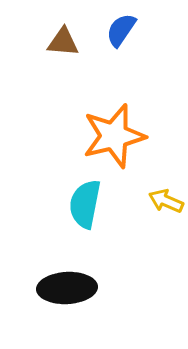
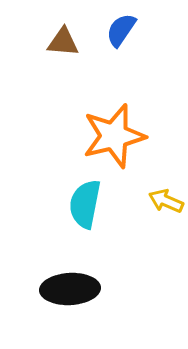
black ellipse: moved 3 px right, 1 px down
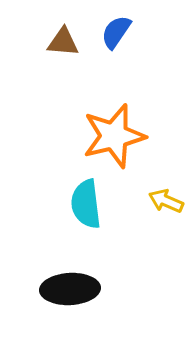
blue semicircle: moved 5 px left, 2 px down
cyan semicircle: moved 1 px right; rotated 18 degrees counterclockwise
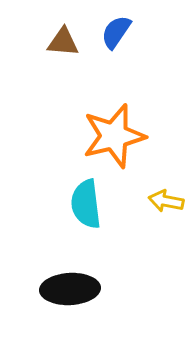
yellow arrow: rotated 12 degrees counterclockwise
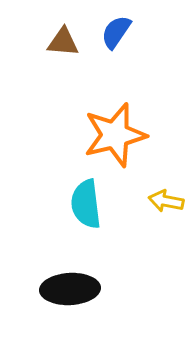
orange star: moved 1 px right, 1 px up
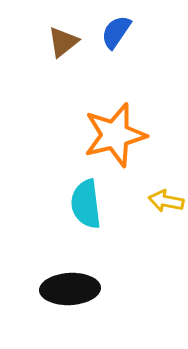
brown triangle: rotated 44 degrees counterclockwise
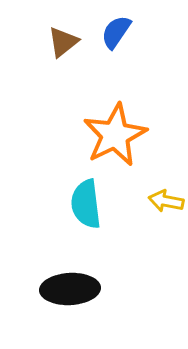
orange star: rotated 12 degrees counterclockwise
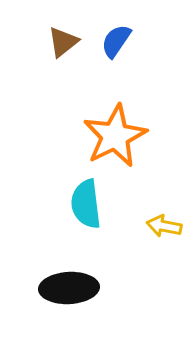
blue semicircle: moved 9 px down
orange star: moved 1 px down
yellow arrow: moved 2 px left, 25 px down
black ellipse: moved 1 px left, 1 px up
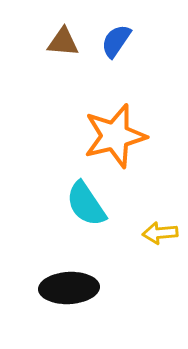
brown triangle: rotated 44 degrees clockwise
orange star: rotated 12 degrees clockwise
cyan semicircle: rotated 27 degrees counterclockwise
yellow arrow: moved 4 px left, 7 px down; rotated 16 degrees counterclockwise
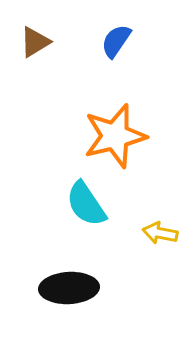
brown triangle: moved 28 px left; rotated 36 degrees counterclockwise
yellow arrow: rotated 16 degrees clockwise
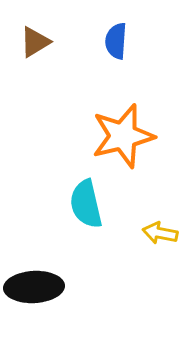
blue semicircle: rotated 30 degrees counterclockwise
orange star: moved 8 px right
cyan semicircle: rotated 21 degrees clockwise
black ellipse: moved 35 px left, 1 px up
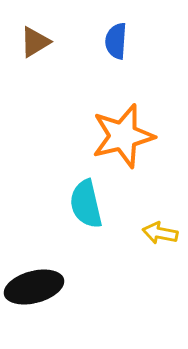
black ellipse: rotated 12 degrees counterclockwise
